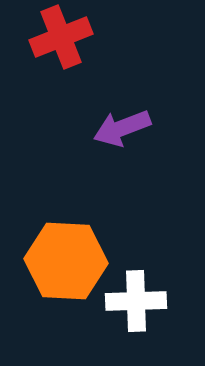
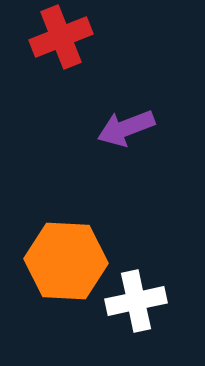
purple arrow: moved 4 px right
white cross: rotated 10 degrees counterclockwise
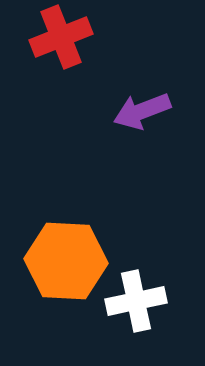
purple arrow: moved 16 px right, 17 px up
